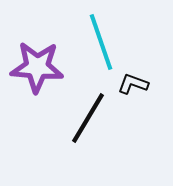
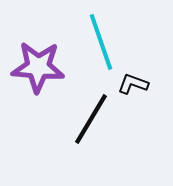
purple star: moved 1 px right
black line: moved 3 px right, 1 px down
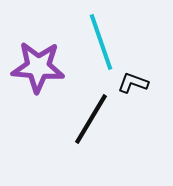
black L-shape: moved 1 px up
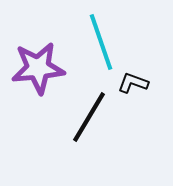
purple star: moved 1 px down; rotated 10 degrees counterclockwise
black line: moved 2 px left, 2 px up
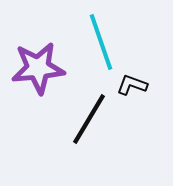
black L-shape: moved 1 px left, 2 px down
black line: moved 2 px down
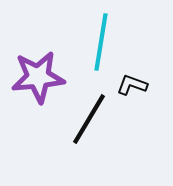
cyan line: rotated 28 degrees clockwise
purple star: moved 9 px down
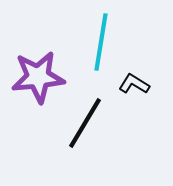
black L-shape: moved 2 px right, 1 px up; rotated 12 degrees clockwise
black line: moved 4 px left, 4 px down
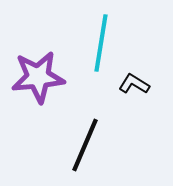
cyan line: moved 1 px down
black line: moved 22 px down; rotated 8 degrees counterclockwise
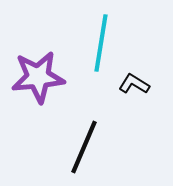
black line: moved 1 px left, 2 px down
